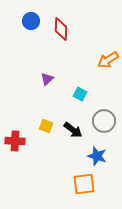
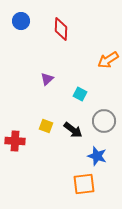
blue circle: moved 10 px left
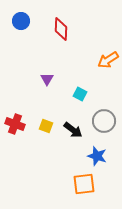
purple triangle: rotated 16 degrees counterclockwise
red cross: moved 17 px up; rotated 18 degrees clockwise
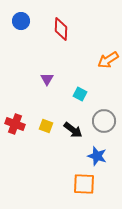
orange square: rotated 10 degrees clockwise
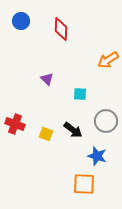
purple triangle: rotated 16 degrees counterclockwise
cyan square: rotated 24 degrees counterclockwise
gray circle: moved 2 px right
yellow square: moved 8 px down
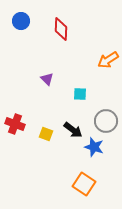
blue star: moved 3 px left, 9 px up
orange square: rotated 30 degrees clockwise
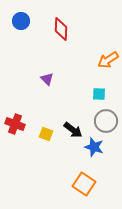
cyan square: moved 19 px right
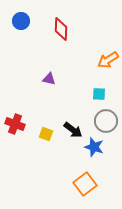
purple triangle: moved 2 px right; rotated 32 degrees counterclockwise
orange square: moved 1 px right; rotated 20 degrees clockwise
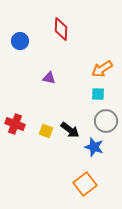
blue circle: moved 1 px left, 20 px down
orange arrow: moved 6 px left, 9 px down
purple triangle: moved 1 px up
cyan square: moved 1 px left
black arrow: moved 3 px left
yellow square: moved 3 px up
